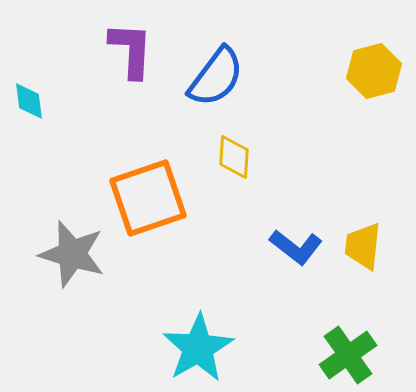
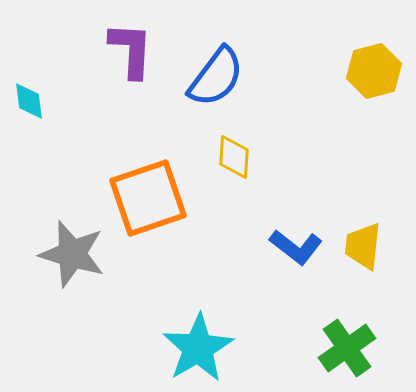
green cross: moved 1 px left, 7 px up
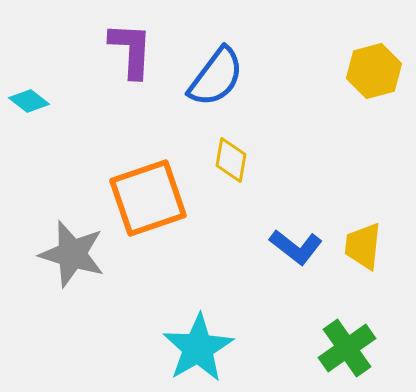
cyan diamond: rotated 45 degrees counterclockwise
yellow diamond: moved 3 px left, 3 px down; rotated 6 degrees clockwise
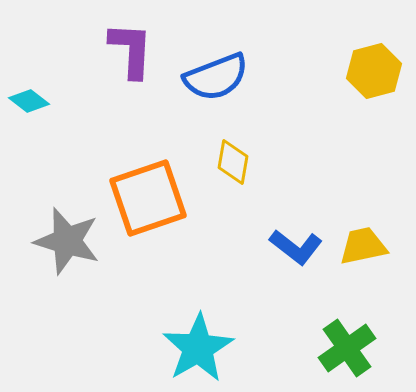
blue semicircle: rotated 32 degrees clockwise
yellow diamond: moved 2 px right, 2 px down
yellow trapezoid: rotated 72 degrees clockwise
gray star: moved 5 px left, 13 px up
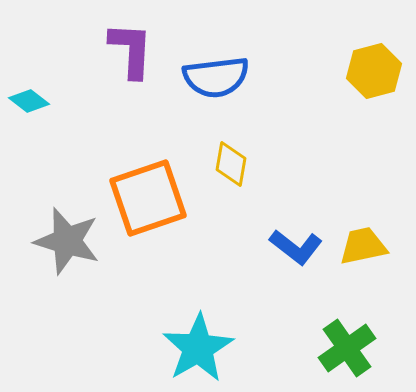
blue semicircle: rotated 14 degrees clockwise
yellow diamond: moved 2 px left, 2 px down
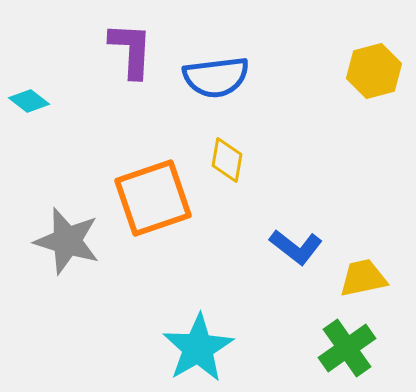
yellow diamond: moved 4 px left, 4 px up
orange square: moved 5 px right
yellow trapezoid: moved 32 px down
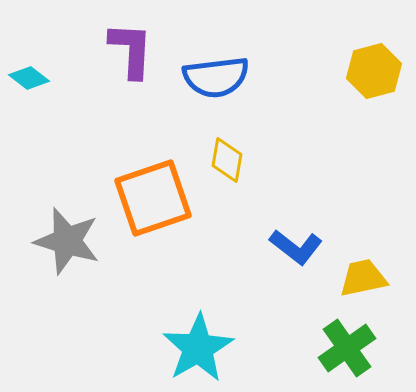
cyan diamond: moved 23 px up
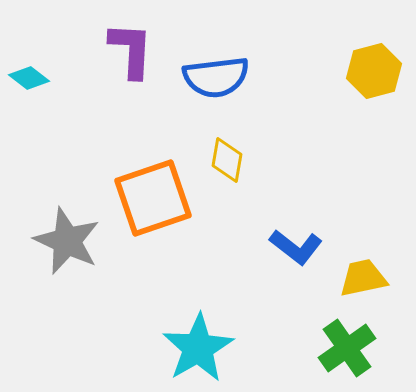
gray star: rotated 8 degrees clockwise
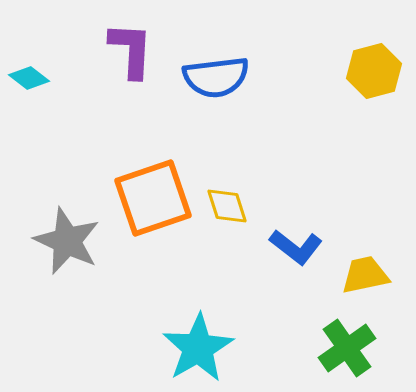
yellow diamond: moved 46 px down; rotated 27 degrees counterclockwise
yellow trapezoid: moved 2 px right, 3 px up
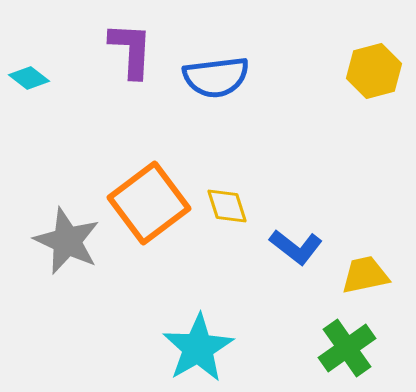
orange square: moved 4 px left, 5 px down; rotated 18 degrees counterclockwise
